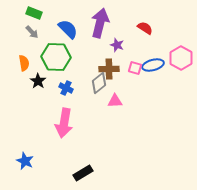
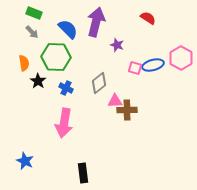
purple arrow: moved 4 px left, 1 px up
red semicircle: moved 3 px right, 10 px up
brown cross: moved 18 px right, 41 px down
black rectangle: rotated 66 degrees counterclockwise
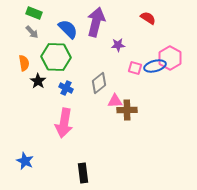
purple star: moved 1 px right; rotated 24 degrees counterclockwise
pink hexagon: moved 11 px left
blue ellipse: moved 2 px right, 1 px down
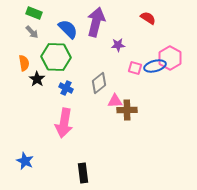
black star: moved 1 px left, 2 px up
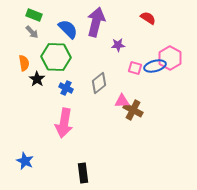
green rectangle: moved 2 px down
pink triangle: moved 7 px right
brown cross: moved 6 px right; rotated 30 degrees clockwise
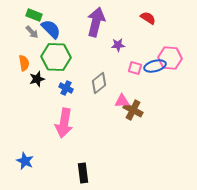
blue semicircle: moved 17 px left
pink hexagon: rotated 25 degrees counterclockwise
black star: rotated 21 degrees clockwise
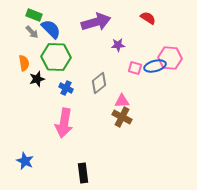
purple arrow: rotated 60 degrees clockwise
brown cross: moved 11 px left, 7 px down
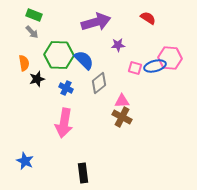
blue semicircle: moved 33 px right, 31 px down
green hexagon: moved 3 px right, 2 px up
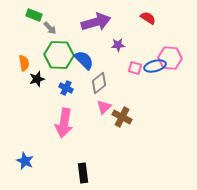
gray arrow: moved 18 px right, 4 px up
pink triangle: moved 18 px left, 6 px down; rotated 42 degrees counterclockwise
